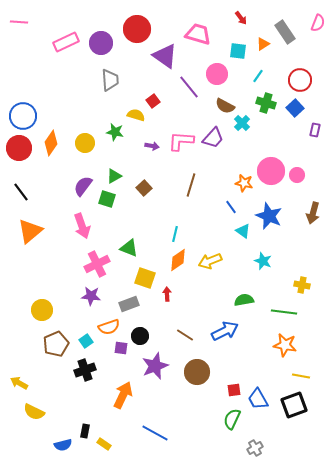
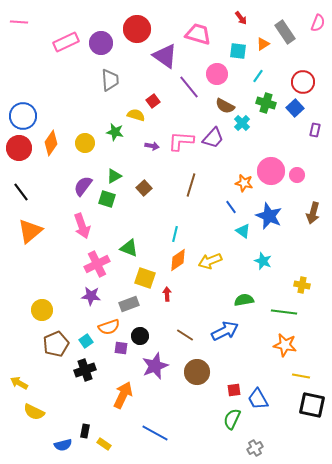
red circle at (300, 80): moved 3 px right, 2 px down
black square at (294, 405): moved 18 px right; rotated 32 degrees clockwise
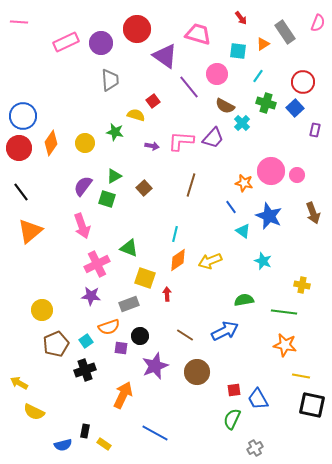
brown arrow at (313, 213): rotated 35 degrees counterclockwise
